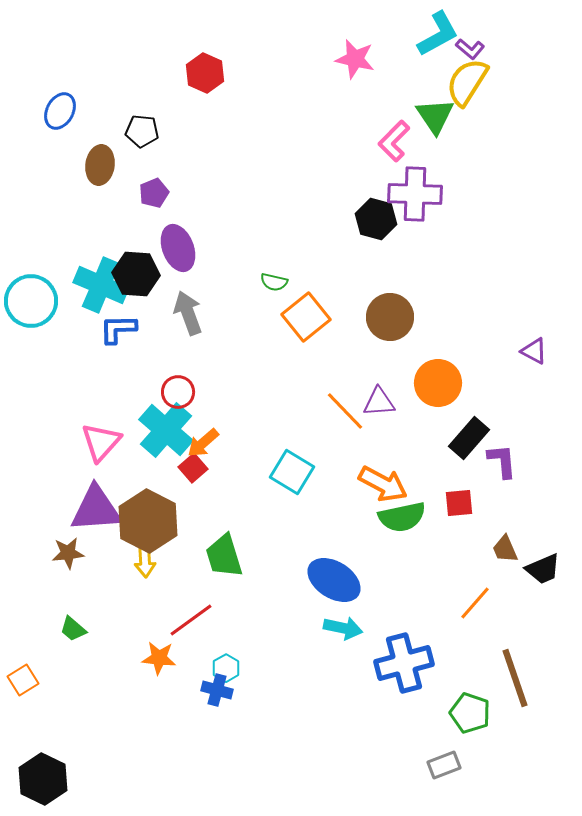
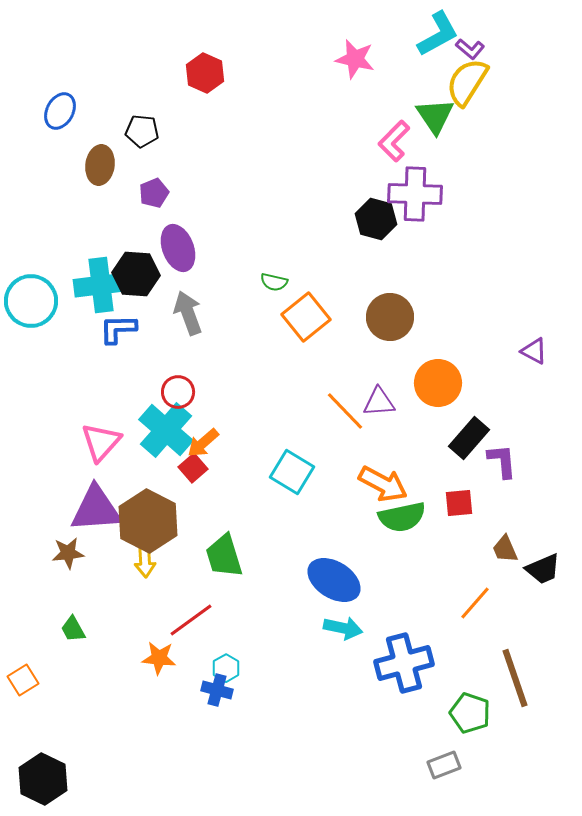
cyan cross at (101, 285): rotated 30 degrees counterclockwise
green trapezoid at (73, 629): rotated 20 degrees clockwise
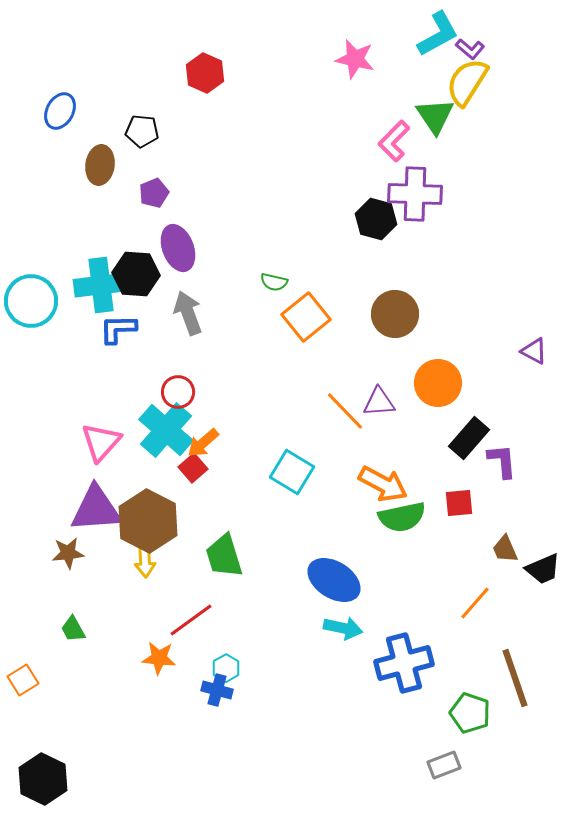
brown circle at (390, 317): moved 5 px right, 3 px up
